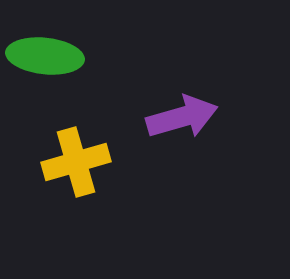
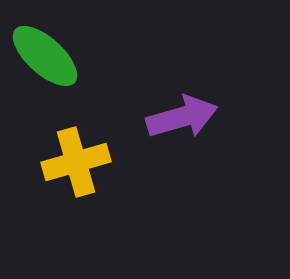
green ellipse: rotated 36 degrees clockwise
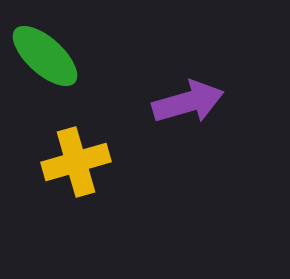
purple arrow: moved 6 px right, 15 px up
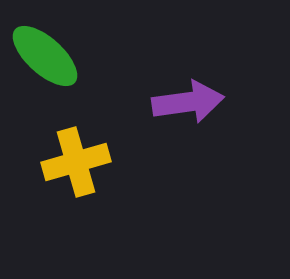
purple arrow: rotated 8 degrees clockwise
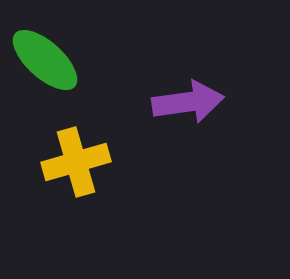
green ellipse: moved 4 px down
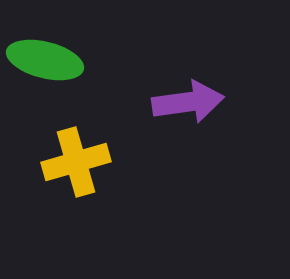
green ellipse: rotated 28 degrees counterclockwise
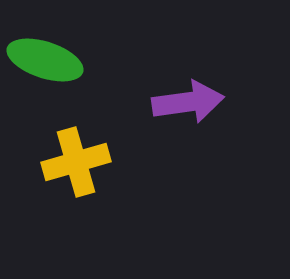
green ellipse: rotated 4 degrees clockwise
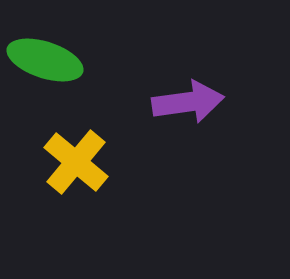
yellow cross: rotated 34 degrees counterclockwise
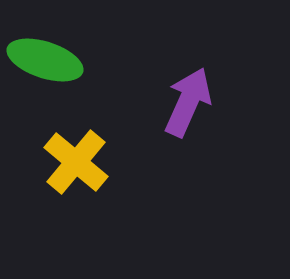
purple arrow: rotated 58 degrees counterclockwise
